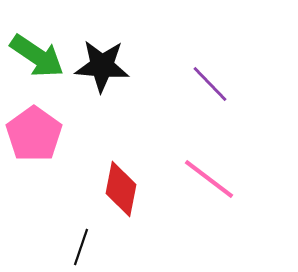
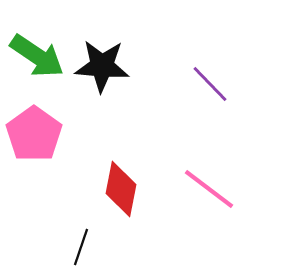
pink line: moved 10 px down
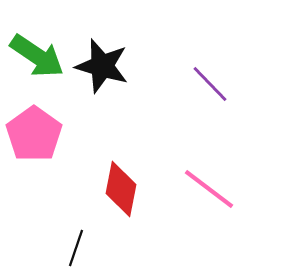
black star: rotated 12 degrees clockwise
black line: moved 5 px left, 1 px down
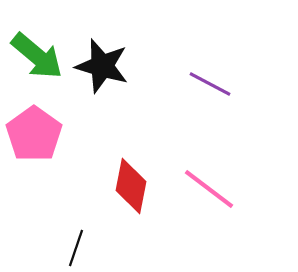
green arrow: rotated 6 degrees clockwise
purple line: rotated 18 degrees counterclockwise
red diamond: moved 10 px right, 3 px up
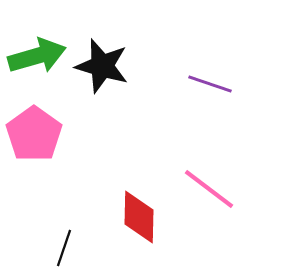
green arrow: rotated 56 degrees counterclockwise
purple line: rotated 9 degrees counterclockwise
red diamond: moved 8 px right, 31 px down; rotated 10 degrees counterclockwise
black line: moved 12 px left
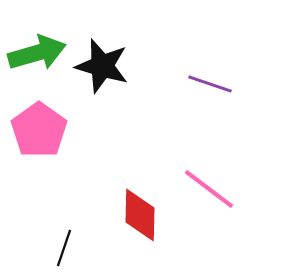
green arrow: moved 3 px up
pink pentagon: moved 5 px right, 4 px up
red diamond: moved 1 px right, 2 px up
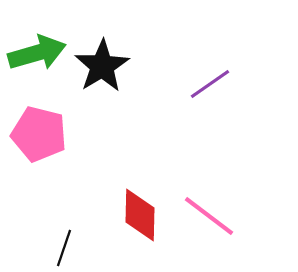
black star: rotated 24 degrees clockwise
purple line: rotated 54 degrees counterclockwise
pink pentagon: moved 4 px down; rotated 22 degrees counterclockwise
pink line: moved 27 px down
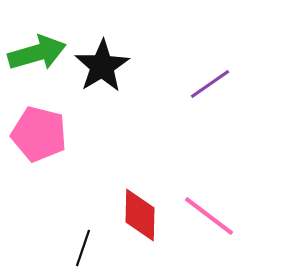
black line: moved 19 px right
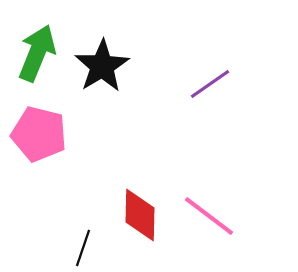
green arrow: rotated 52 degrees counterclockwise
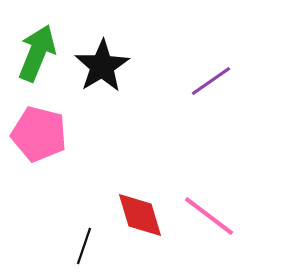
purple line: moved 1 px right, 3 px up
red diamond: rotated 18 degrees counterclockwise
black line: moved 1 px right, 2 px up
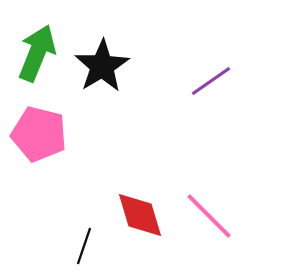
pink line: rotated 8 degrees clockwise
